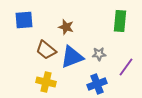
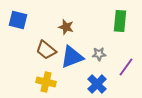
blue square: moved 6 px left; rotated 18 degrees clockwise
blue cross: rotated 24 degrees counterclockwise
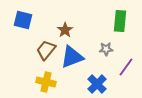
blue square: moved 5 px right
brown star: moved 1 px left, 3 px down; rotated 21 degrees clockwise
brown trapezoid: rotated 90 degrees clockwise
gray star: moved 7 px right, 5 px up
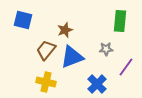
brown star: rotated 14 degrees clockwise
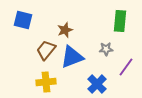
yellow cross: rotated 18 degrees counterclockwise
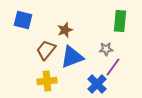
purple line: moved 13 px left
yellow cross: moved 1 px right, 1 px up
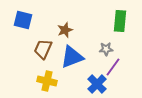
brown trapezoid: moved 3 px left, 1 px up; rotated 15 degrees counterclockwise
yellow cross: rotated 18 degrees clockwise
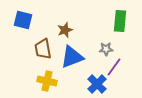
brown trapezoid: rotated 35 degrees counterclockwise
purple line: moved 1 px right
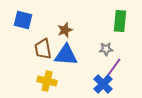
blue triangle: moved 6 px left, 2 px up; rotated 25 degrees clockwise
blue cross: moved 6 px right
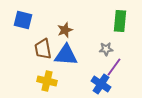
blue cross: moved 2 px left; rotated 12 degrees counterclockwise
